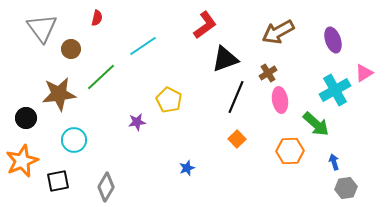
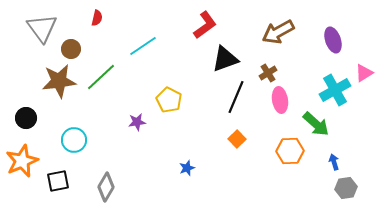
brown star: moved 13 px up
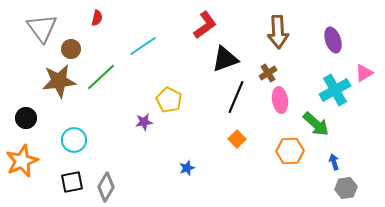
brown arrow: rotated 64 degrees counterclockwise
purple star: moved 7 px right
black square: moved 14 px right, 1 px down
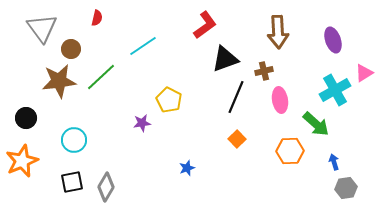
brown cross: moved 4 px left, 2 px up; rotated 18 degrees clockwise
purple star: moved 2 px left, 1 px down
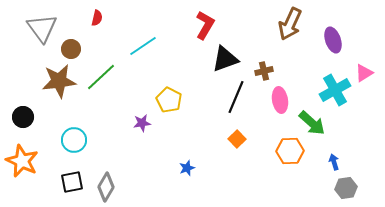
red L-shape: rotated 24 degrees counterclockwise
brown arrow: moved 12 px right, 8 px up; rotated 28 degrees clockwise
black circle: moved 3 px left, 1 px up
green arrow: moved 4 px left, 1 px up
orange star: rotated 24 degrees counterclockwise
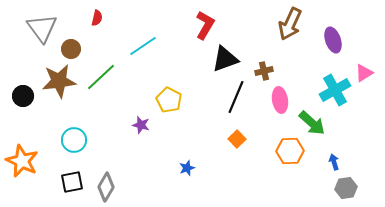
black circle: moved 21 px up
purple star: moved 1 px left, 2 px down; rotated 24 degrees clockwise
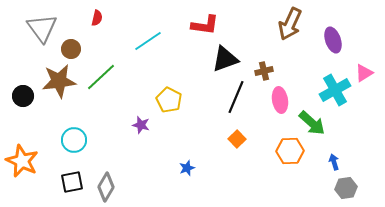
red L-shape: rotated 68 degrees clockwise
cyan line: moved 5 px right, 5 px up
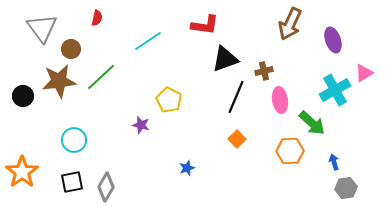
orange star: moved 11 px down; rotated 12 degrees clockwise
